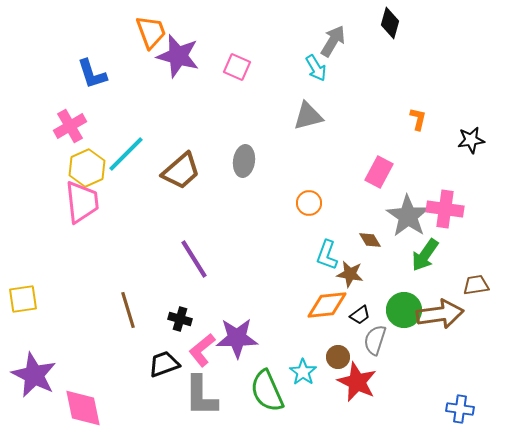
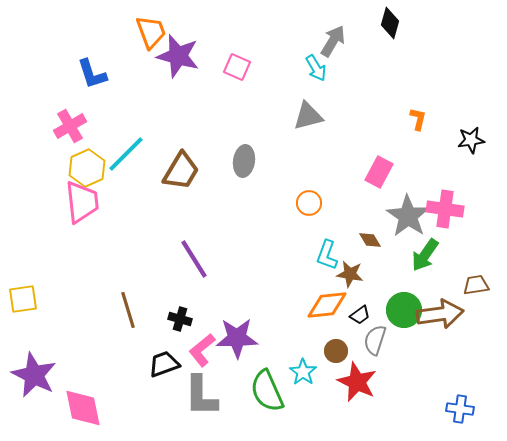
brown trapezoid at (181, 171): rotated 18 degrees counterclockwise
brown circle at (338, 357): moved 2 px left, 6 px up
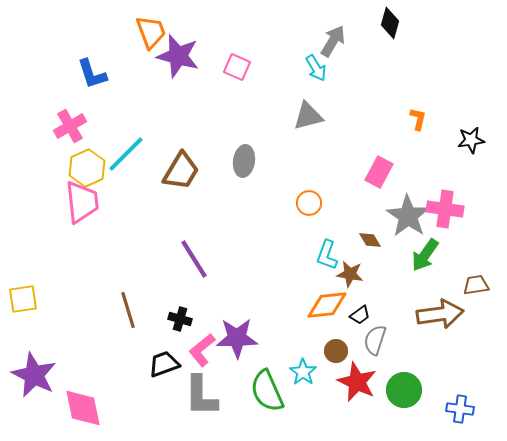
green circle at (404, 310): moved 80 px down
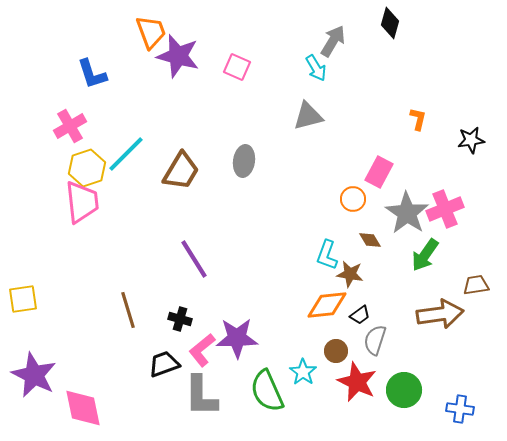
yellow hexagon at (87, 168): rotated 6 degrees clockwise
orange circle at (309, 203): moved 44 px right, 4 px up
pink cross at (445, 209): rotated 30 degrees counterclockwise
gray star at (408, 216): moved 1 px left, 3 px up
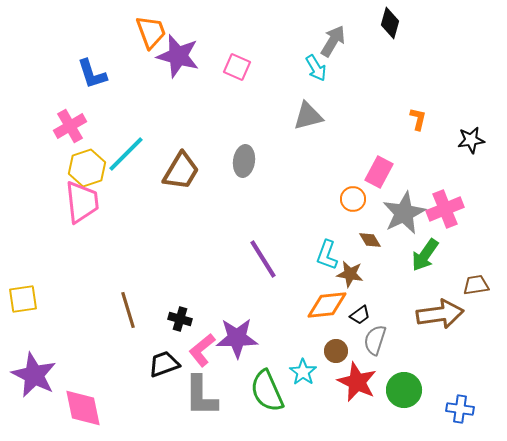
gray star at (407, 213): moved 3 px left; rotated 12 degrees clockwise
purple line at (194, 259): moved 69 px right
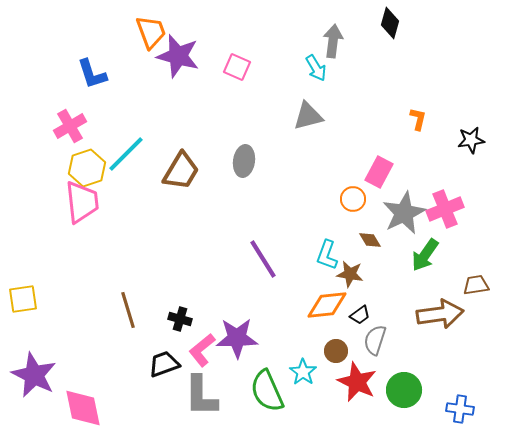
gray arrow at (333, 41): rotated 24 degrees counterclockwise
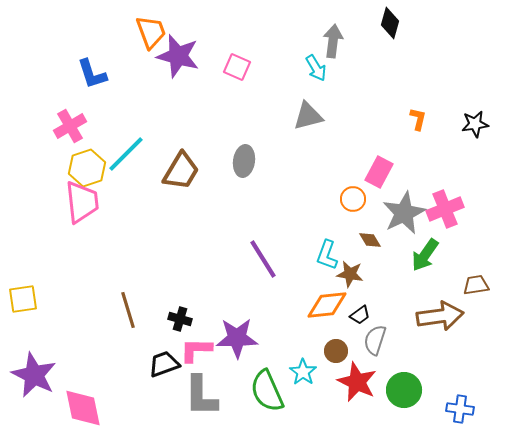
black star at (471, 140): moved 4 px right, 16 px up
brown arrow at (440, 314): moved 2 px down
pink L-shape at (202, 350): moved 6 px left; rotated 40 degrees clockwise
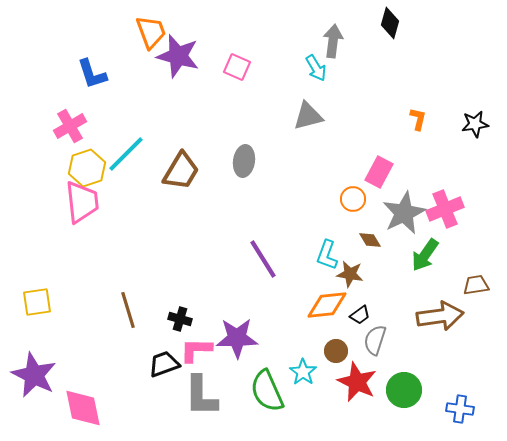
yellow square at (23, 299): moved 14 px right, 3 px down
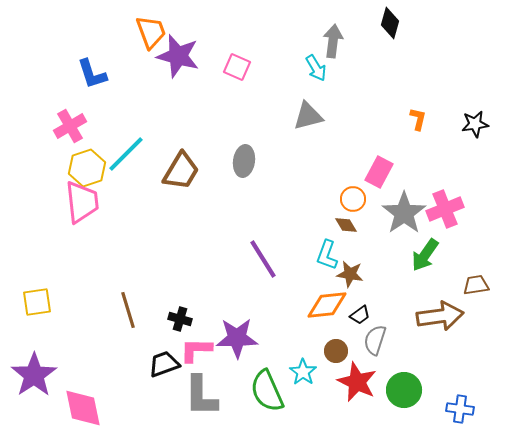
gray star at (404, 213): rotated 9 degrees counterclockwise
brown diamond at (370, 240): moved 24 px left, 15 px up
purple star at (34, 375): rotated 12 degrees clockwise
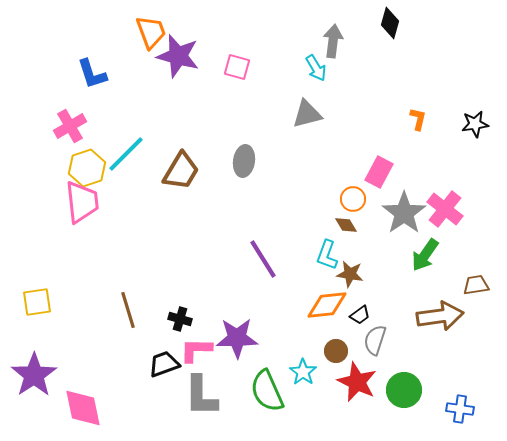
pink square at (237, 67): rotated 8 degrees counterclockwise
gray triangle at (308, 116): moved 1 px left, 2 px up
pink cross at (445, 209): rotated 30 degrees counterclockwise
